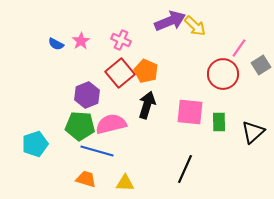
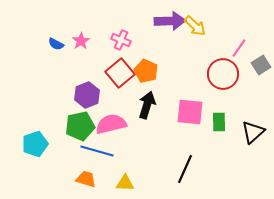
purple arrow: rotated 20 degrees clockwise
green pentagon: rotated 16 degrees counterclockwise
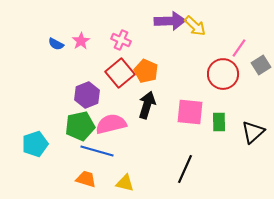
yellow triangle: rotated 12 degrees clockwise
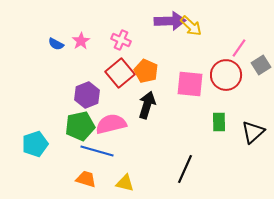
yellow arrow: moved 4 px left
red circle: moved 3 px right, 1 px down
pink square: moved 28 px up
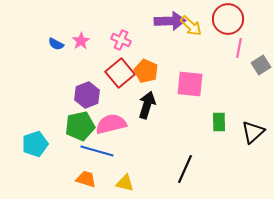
pink line: rotated 24 degrees counterclockwise
red circle: moved 2 px right, 56 px up
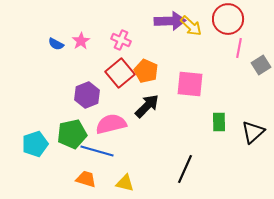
black arrow: moved 1 px down; rotated 28 degrees clockwise
green pentagon: moved 8 px left, 8 px down
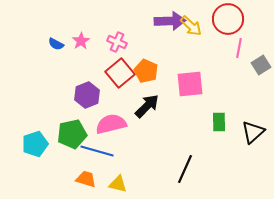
pink cross: moved 4 px left, 2 px down
pink square: rotated 12 degrees counterclockwise
yellow triangle: moved 7 px left, 1 px down
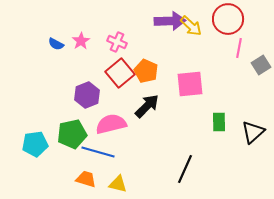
cyan pentagon: rotated 10 degrees clockwise
blue line: moved 1 px right, 1 px down
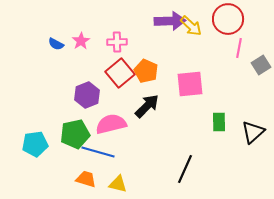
pink cross: rotated 24 degrees counterclockwise
green pentagon: moved 3 px right
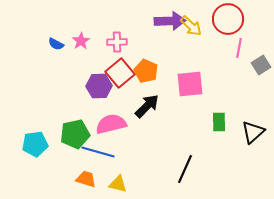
purple hexagon: moved 12 px right, 9 px up; rotated 20 degrees clockwise
